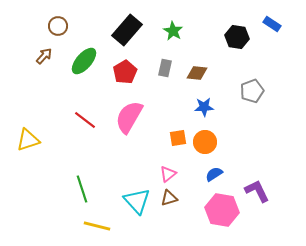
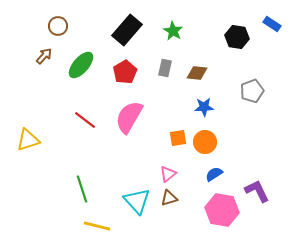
green ellipse: moved 3 px left, 4 px down
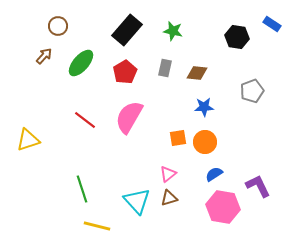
green star: rotated 18 degrees counterclockwise
green ellipse: moved 2 px up
purple L-shape: moved 1 px right, 5 px up
pink hexagon: moved 1 px right, 3 px up
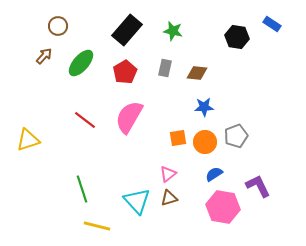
gray pentagon: moved 16 px left, 45 px down
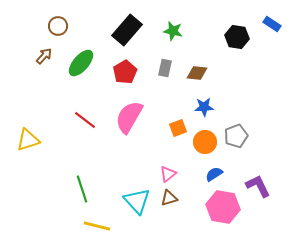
orange square: moved 10 px up; rotated 12 degrees counterclockwise
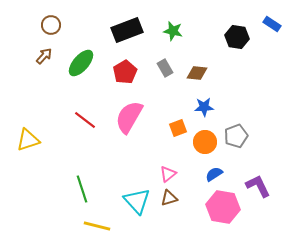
brown circle: moved 7 px left, 1 px up
black rectangle: rotated 28 degrees clockwise
gray rectangle: rotated 42 degrees counterclockwise
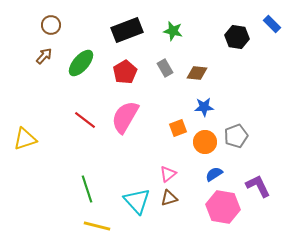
blue rectangle: rotated 12 degrees clockwise
pink semicircle: moved 4 px left
yellow triangle: moved 3 px left, 1 px up
green line: moved 5 px right
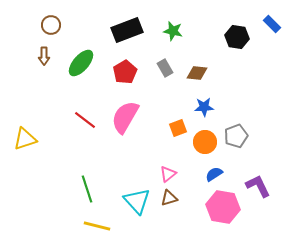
brown arrow: rotated 138 degrees clockwise
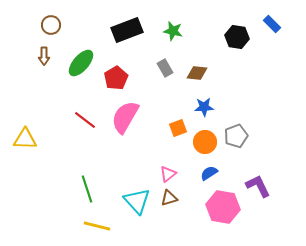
red pentagon: moved 9 px left, 6 px down
yellow triangle: rotated 20 degrees clockwise
blue semicircle: moved 5 px left, 1 px up
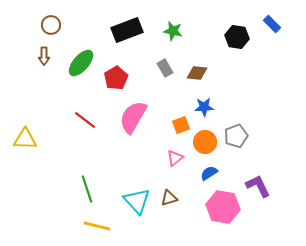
pink semicircle: moved 8 px right
orange square: moved 3 px right, 3 px up
pink triangle: moved 7 px right, 16 px up
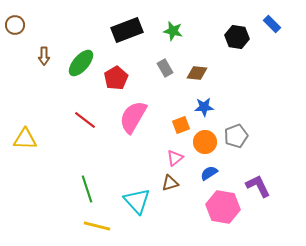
brown circle: moved 36 px left
brown triangle: moved 1 px right, 15 px up
